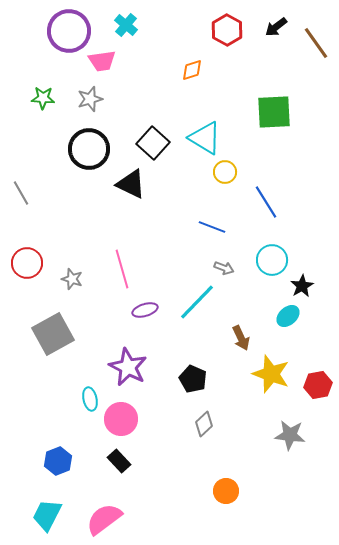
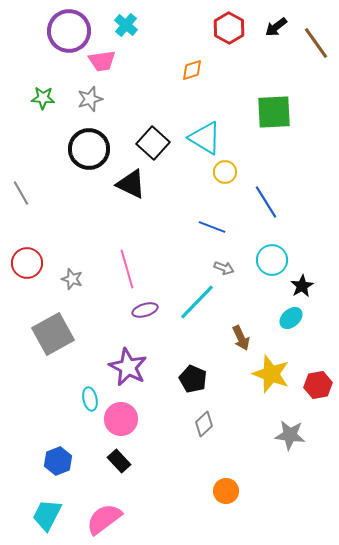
red hexagon at (227, 30): moved 2 px right, 2 px up
pink line at (122, 269): moved 5 px right
cyan ellipse at (288, 316): moved 3 px right, 2 px down
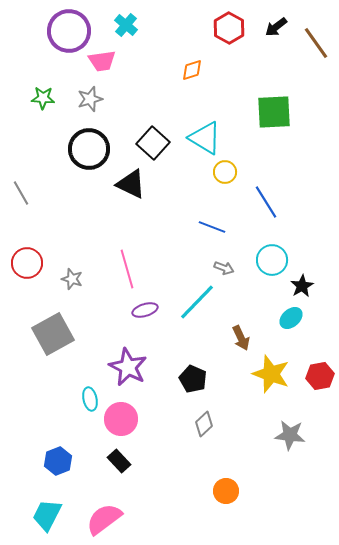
red hexagon at (318, 385): moved 2 px right, 9 px up
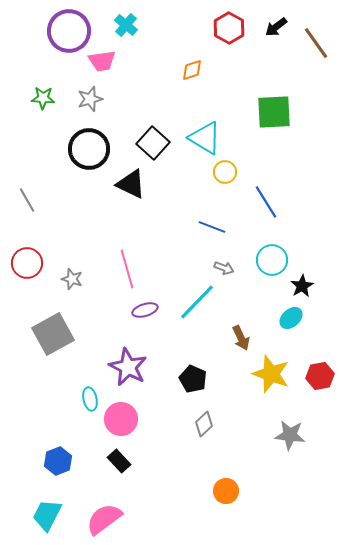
gray line at (21, 193): moved 6 px right, 7 px down
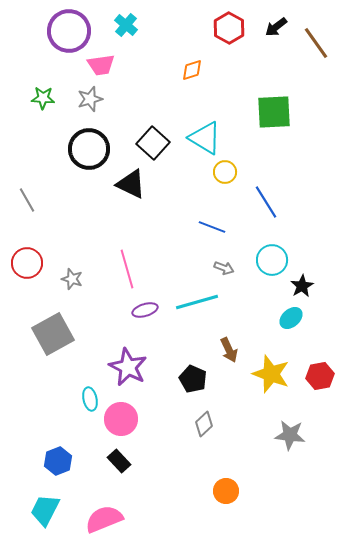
pink trapezoid at (102, 61): moved 1 px left, 4 px down
cyan line at (197, 302): rotated 30 degrees clockwise
brown arrow at (241, 338): moved 12 px left, 12 px down
cyan trapezoid at (47, 515): moved 2 px left, 5 px up
pink semicircle at (104, 519): rotated 15 degrees clockwise
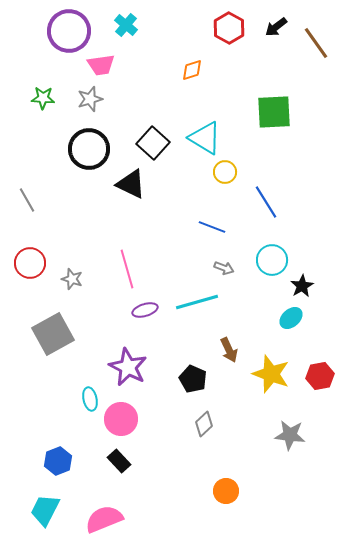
red circle at (27, 263): moved 3 px right
